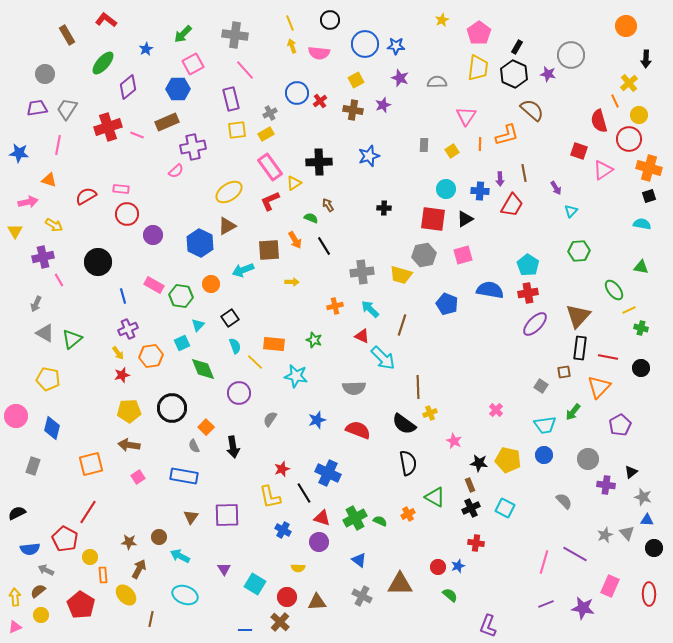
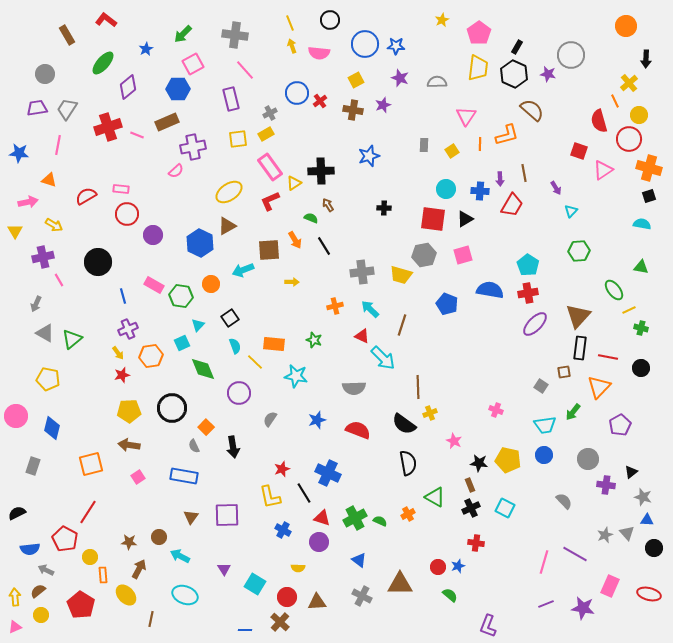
yellow square at (237, 130): moved 1 px right, 9 px down
black cross at (319, 162): moved 2 px right, 9 px down
pink cross at (496, 410): rotated 24 degrees counterclockwise
red ellipse at (649, 594): rotated 75 degrees counterclockwise
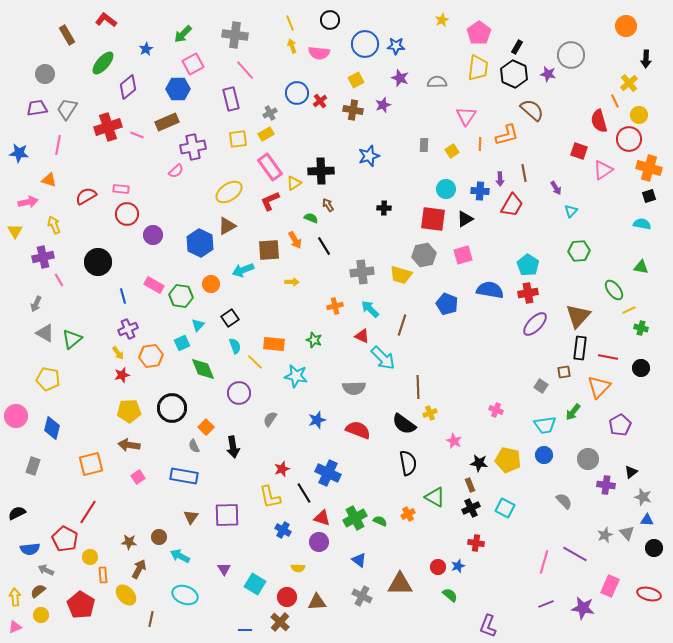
yellow arrow at (54, 225): rotated 144 degrees counterclockwise
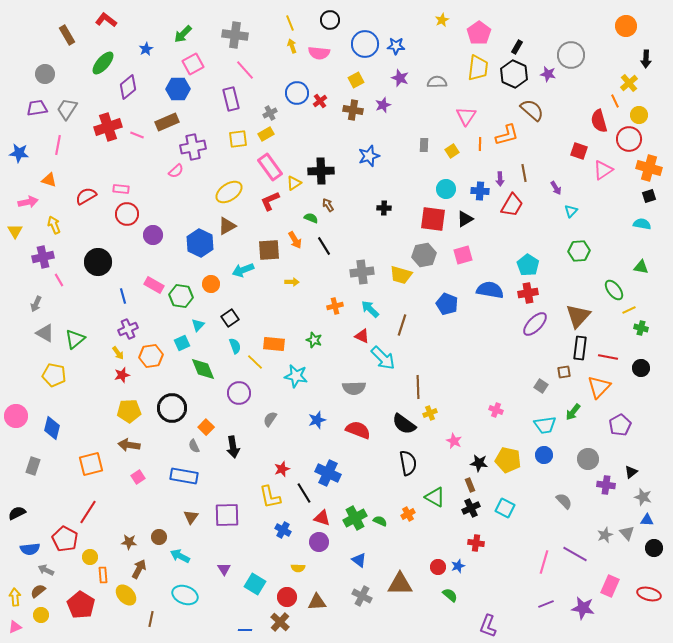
green triangle at (72, 339): moved 3 px right
yellow pentagon at (48, 379): moved 6 px right, 4 px up
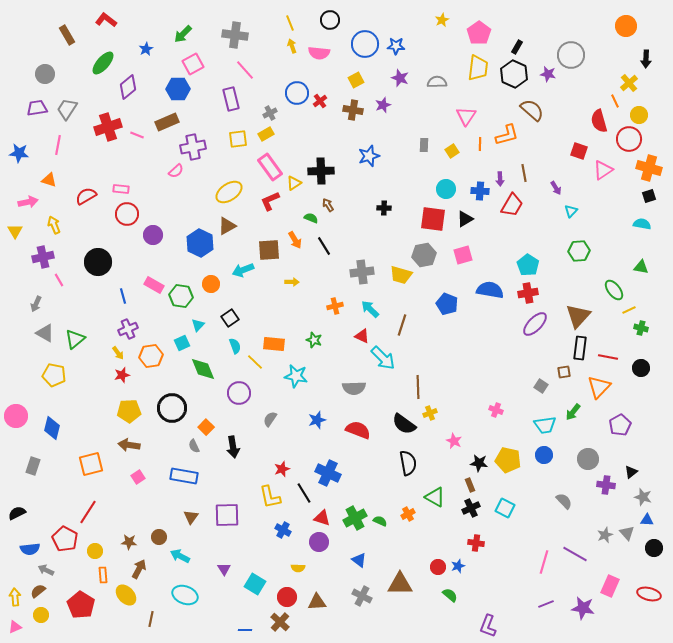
yellow circle at (90, 557): moved 5 px right, 6 px up
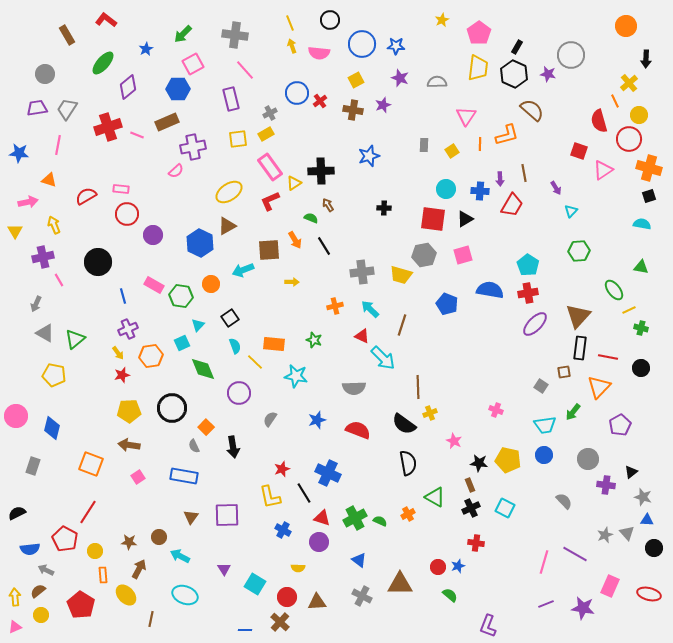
blue circle at (365, 44): moved 3 px left
orange square at (91, 464): rotated 35 degrees clockwise
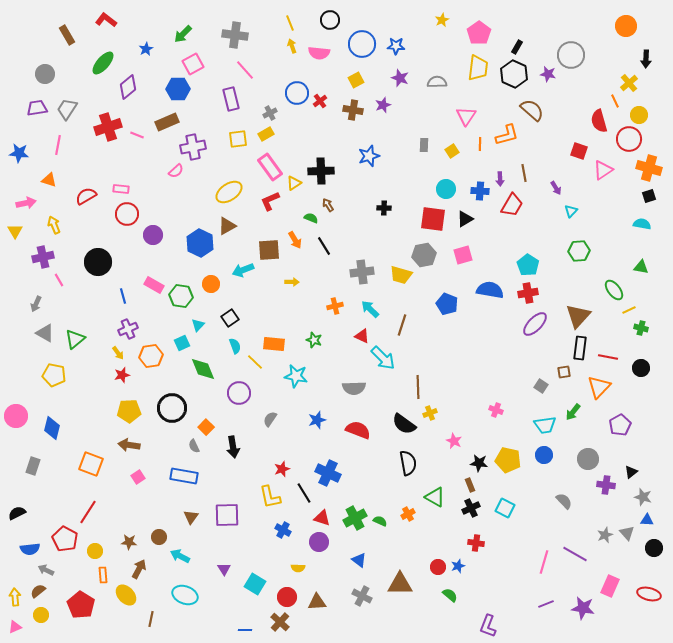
pink arrow at (28, 202): moved 2 px left, 1 px down
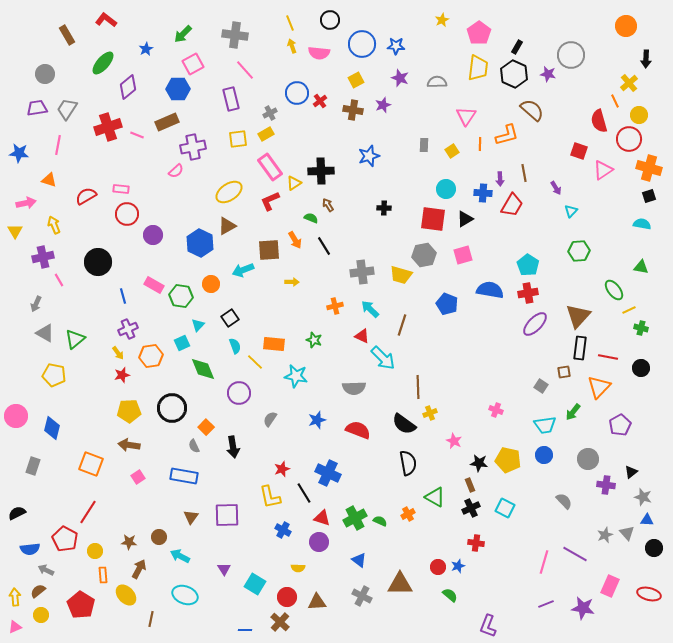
blue cross at (480, 191): moved 3 px right, 2 px down
